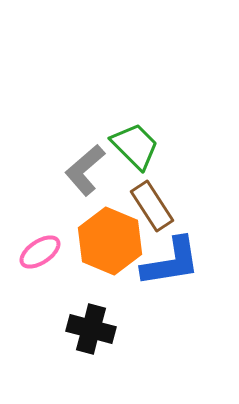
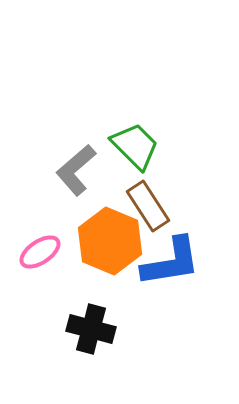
gray L-shape: moved 9 px left
brown rectangle: moved 4 px left
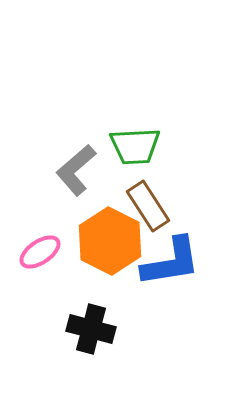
green trapezoid: rotated 132 degrees clockwise
orange hexagon: rotated 4 degrees clockwise
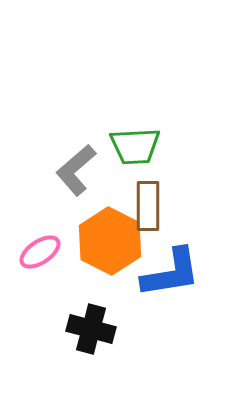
brown rectangle: rotated 33 degrees clockwise
blue L-shape: moved 11 px down
